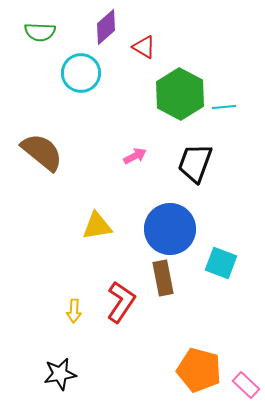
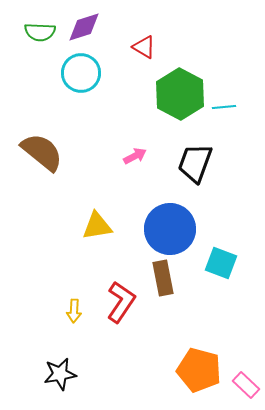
purple diamond: moved 22 px left; rotated 24 degrees clockwise
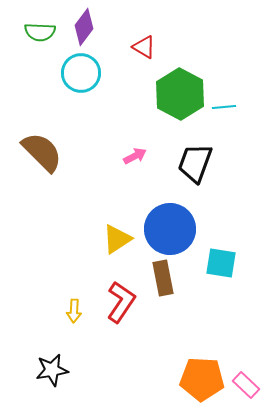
purple diamond: rotated 36 degrees counterclockwise
brown semicircle: rotated 6 degrees clockwise
yellow triangle: moved 20 px right, 13 px down; rotated 24 degrees counterclockwise
cyan square: rotated 12 degrees counterclockwise
orange pentagon: moved 3 px right, 9 px down; rotated 12 degrees counterclockwise
black star: moved 8 px left, 4 px up
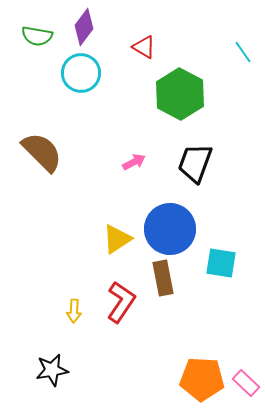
green semicircle: moved 3 px left, 4 px down; rotated 8 degrees clockwise
cyan line: moved 19 px right, 55 px up; rotated 60 degrees clockwise
pink arrow: moved 1 px left, 6 px down
pink rectangle: moved 2 px up
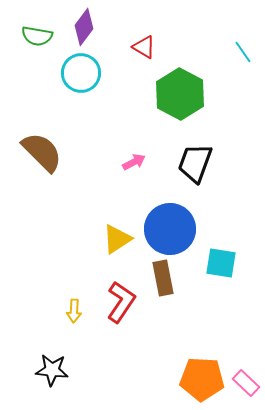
black star: rotated 16 degrees clockwise
